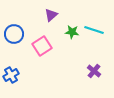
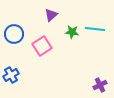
cyan line: moved 1 px right, 1 px up; rotated 12 degrees counterclockwise
purple cross: moved 6 px right, 14 px down; rotated 24 degrees clockwise
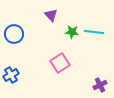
purple triangle: rotated 32 degrees counterclockwise
cyan line: moved 1 px left, 3 px down
pink square: moved 18 px right, 17 px down
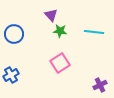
green star: moved 12 px left, 1 px up
